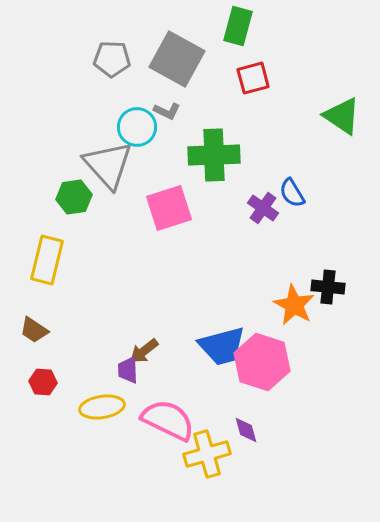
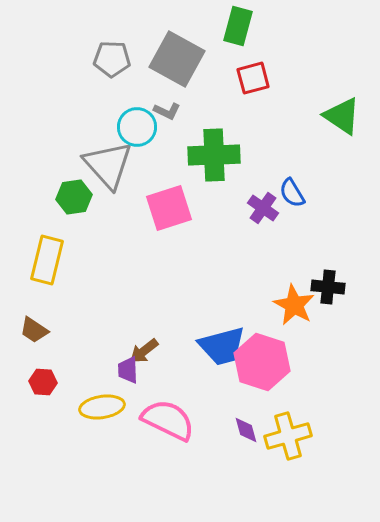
yellow cross: moved 81 px right, 18 px up
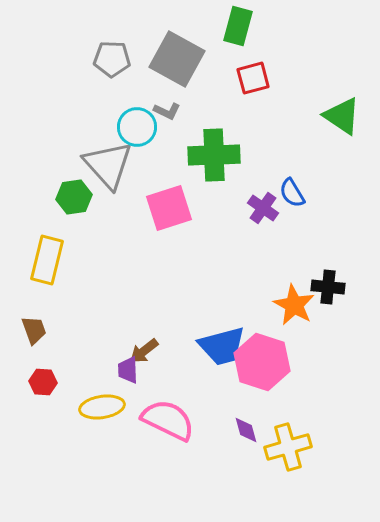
brown trapezoid: rotated 144 degrees counterclockwise
yellow cross: moved 11 px down
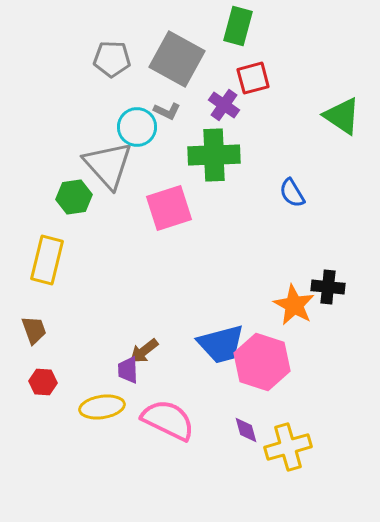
purple cross: moved 39 px left, 103 px up
blue trapezoid: moved 1 px left, 2 px up
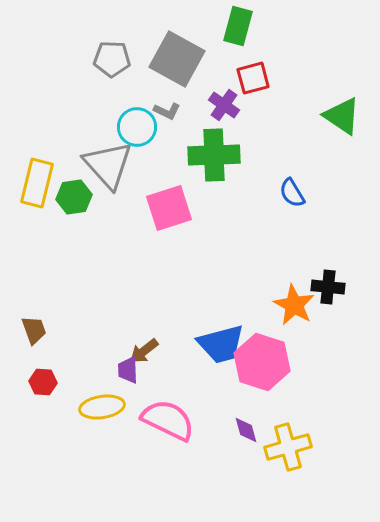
yellow rectangle: moved 10 px left, 77 px up
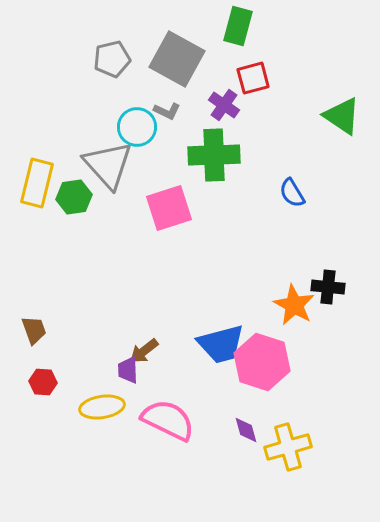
gray pentagon: rotated 15 degrees counterclockwise
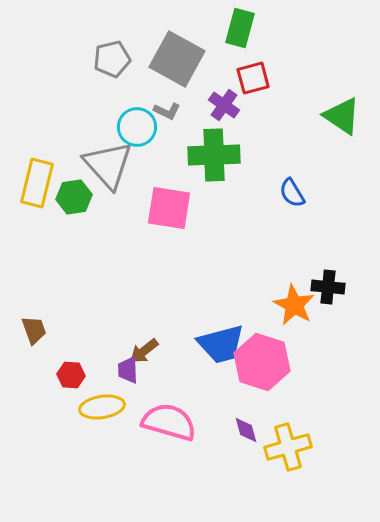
green rectangle: moved 2 px right, 2 px down
pink square: rotated 27 degrees clockwise
red hexagon: moved 28 px right, 7 px up
pink semicircle: moved 1 px right, 2 px down; rotated 10 degrees counterclockwise
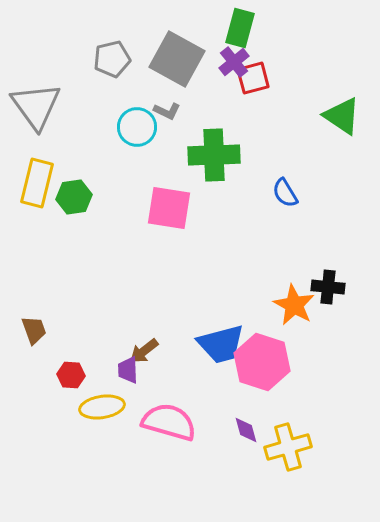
purple cross: moved 10 px right, 43 px up; rotated 16 degrees clockwise
gray triangle: moved 72 px left, 59 px up; rotated 6 degrees clockwise
blue semicircle: moved 7 px left
